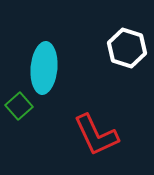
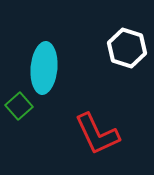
red L-shape: moved 1 px right, 1 px up
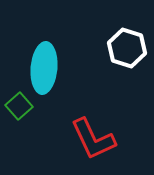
red L-shape: moved 4 px left, 5 px down
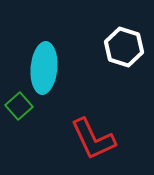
white hexagon: moved 3 px left, 1 px up
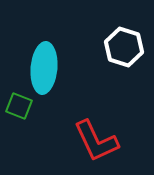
green square: rotated 28 degrees counterclockwise
red L-shape: moved 3 px right, 2 px down
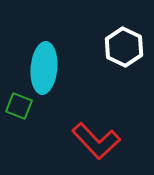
white hexagon: rotated 9 degrees clockwise
red L-shape: rotated 18 degrees counterclockwise
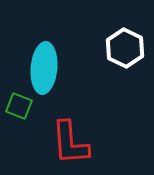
white hexagon: moved 1 px right, 1 px down
red L-shape: moved 26 px left, 2 px down; rotated 39 degrees clockwise
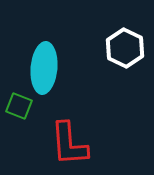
red L-shape: moved 1 px left, 1 px down
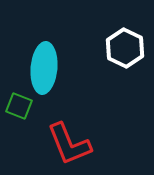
red L-shape: rotated 18 degrees counterclockwise
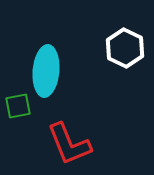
cyan ellipse: moved 2 px right, 3 px down
green square: moved 1 px left; rotated 32 degrees counterclockwise
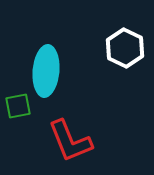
red L-shape: moved 1 px right, 3 px up
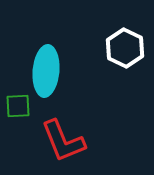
green square: rotated 8 degrees clockwise
red L-shape: moved 7 px left
